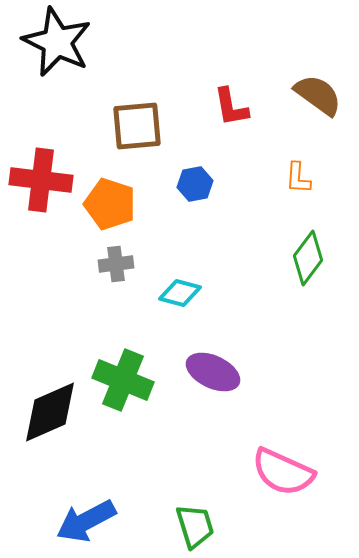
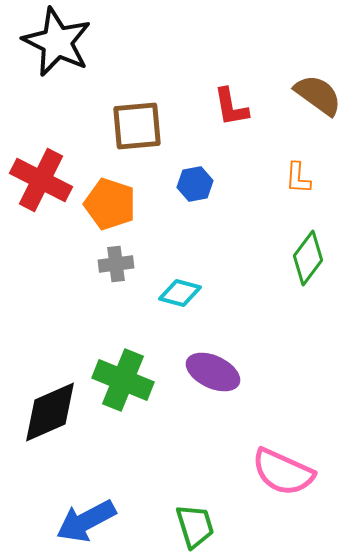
red cross: rotated 20 degrees clockwise
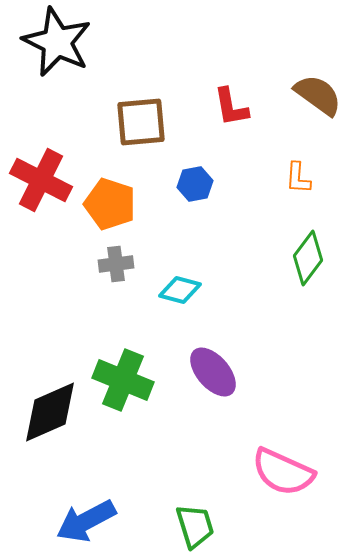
brown square: moved 4 px right, 4 px up
cyan diamond: moved 3 px up
purple ellipse: rotated 24 degrees clockwise
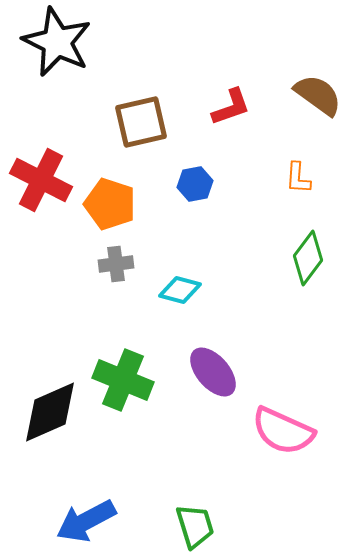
red L-shape: rotated 99 degrees counterclockwise
brown square: rotated 8 degrees counterclockwise
pink semicircle: moved 41 px up
